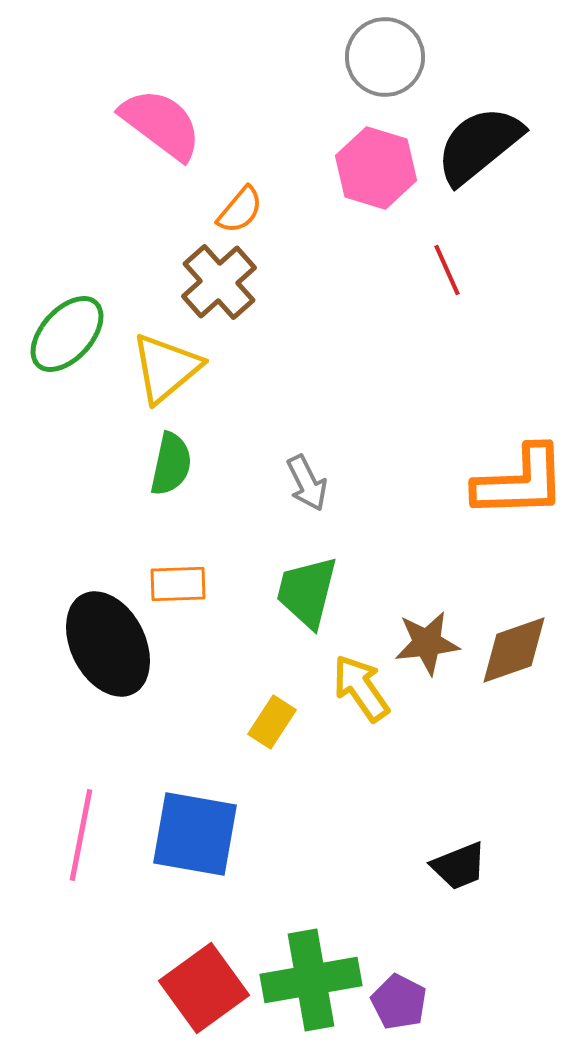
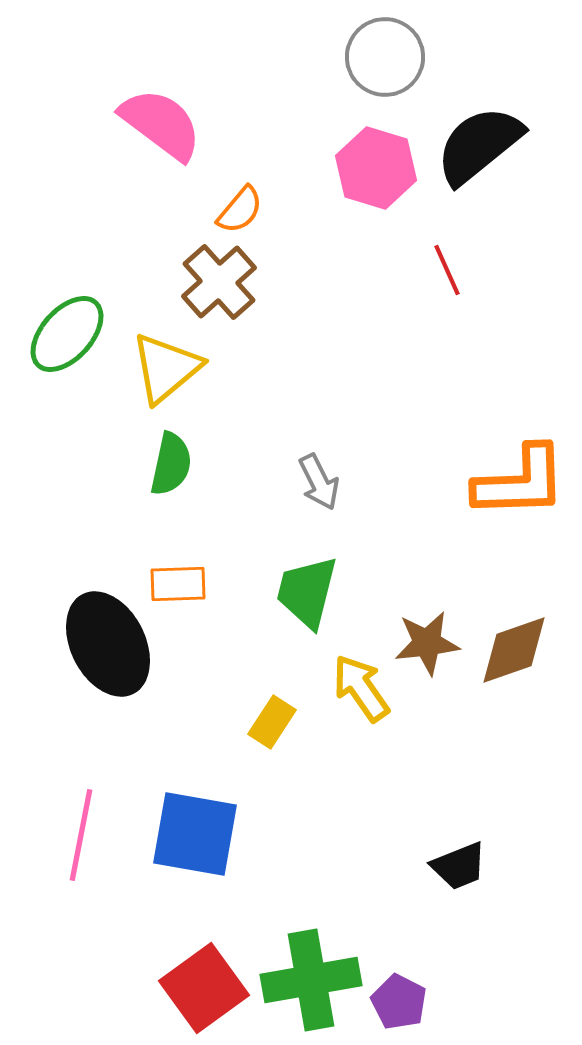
gray arrow: moved 12 px right, 1 px up
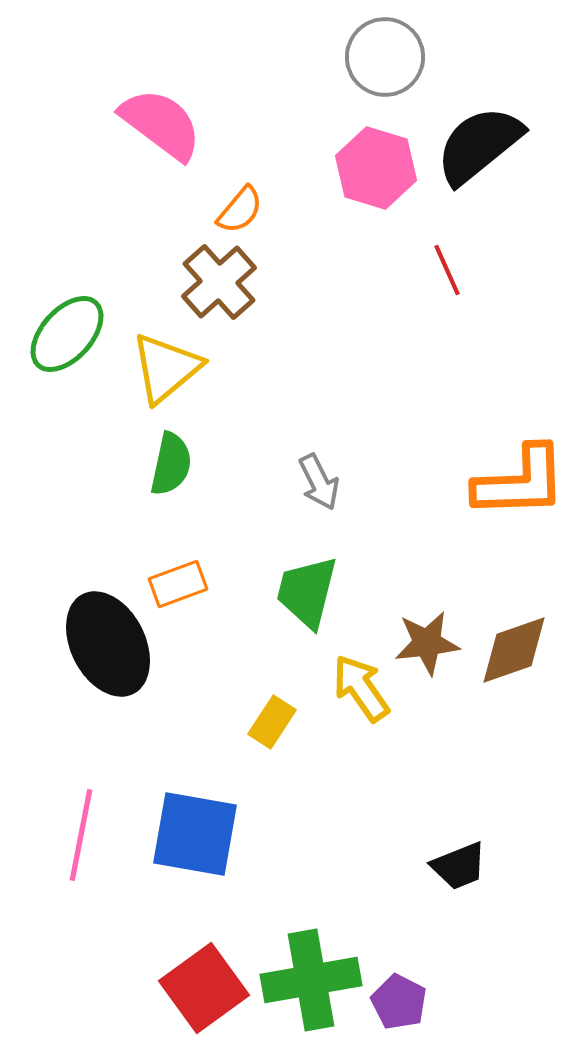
orange rectangle: rotated 18 degrees counterclockwise
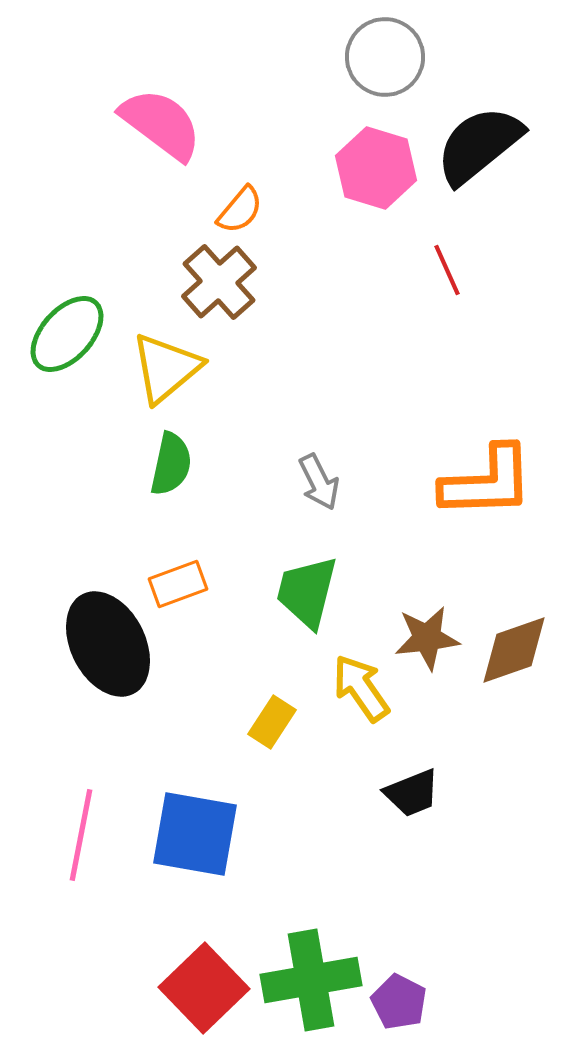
orange L-shape: moved 33 px left
brown star: moved 5 px up
black trapezoid: moved 47 px left, 73 px up
red square: rotated 8 degrees counterclockwise
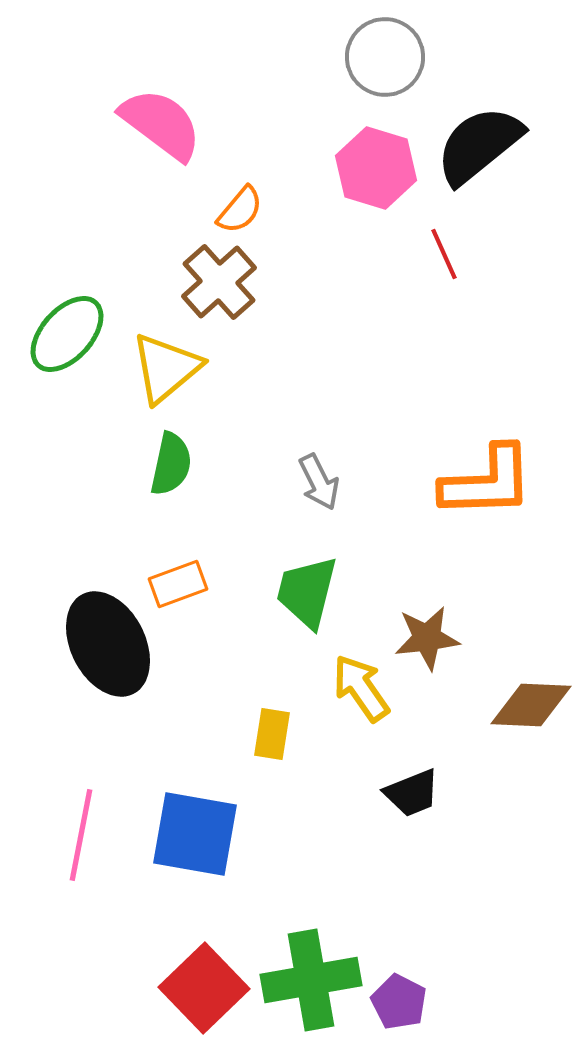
red line: moved 3 px left, 16 px up
brown diamond: moved 17 px right, 55 px down; rotated 22 degrees clockwise
yellow rectangle: moved 12 px down; rotated 24 degrees counterclockwise
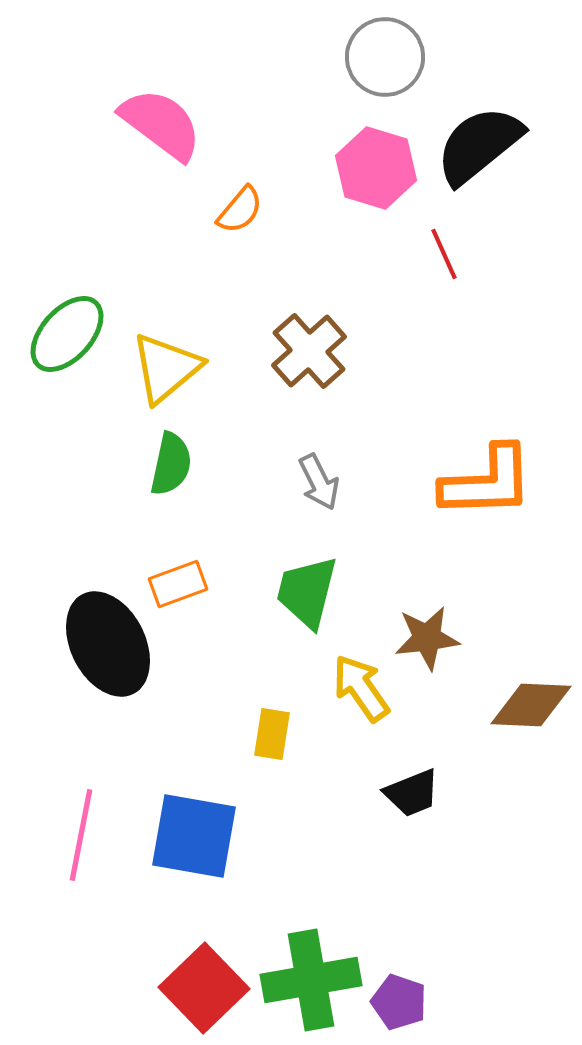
brown cross: moved 90 px right, 69 px down
blue square: moved 1 px left, 2 px down
purple pentagon: rotated 8 degrees counterclockwise
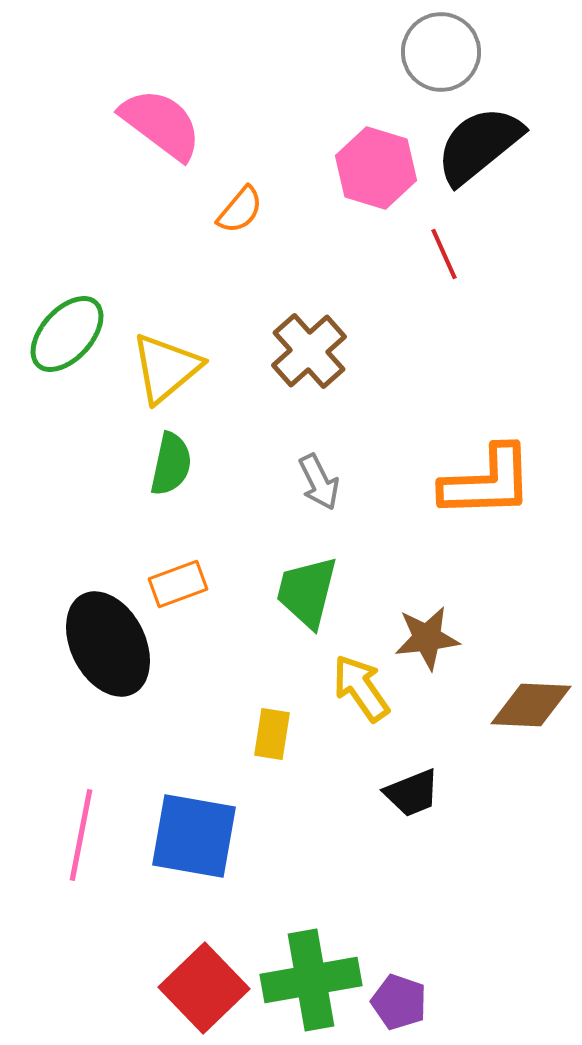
gray circle: moved 56 px right, 5 px up
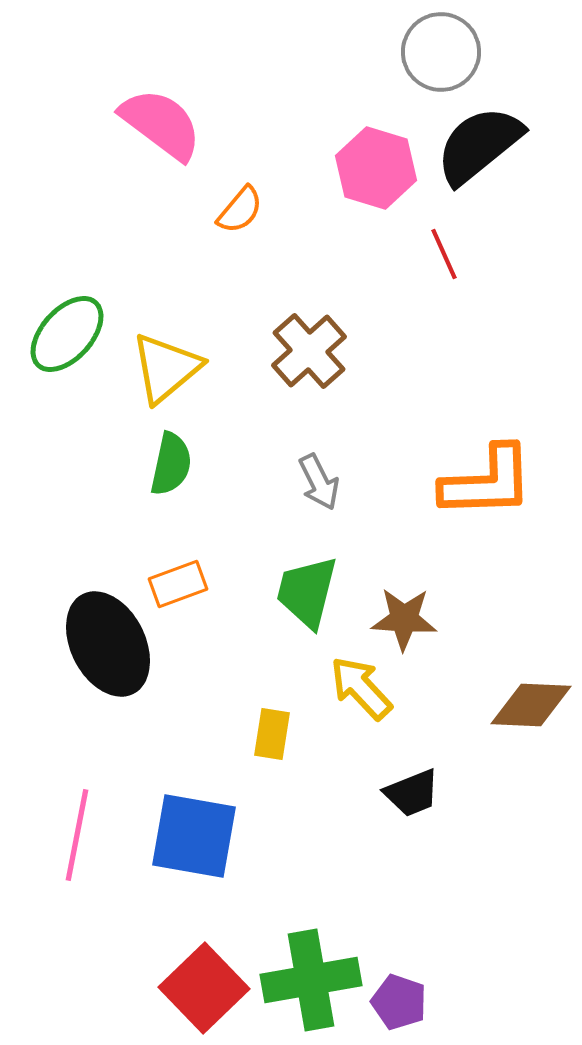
brown star: moved 23 px left, 19 px up; rotated 10 degrees clockwise
yellow arrow: rotated 8 degrees counterclockwise
pink line: moved 4 px left
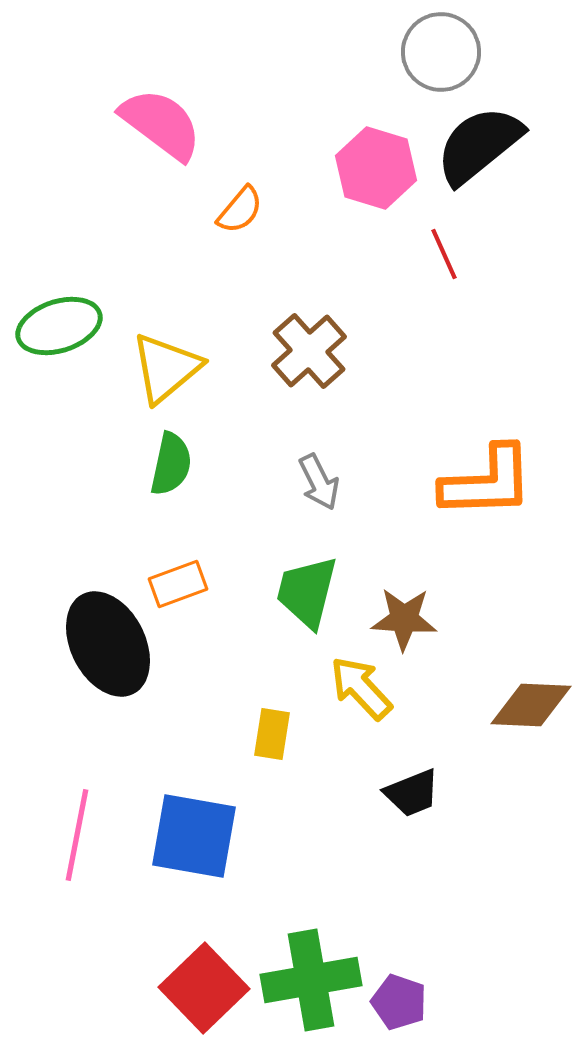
green ellipse: moved 8 px left, 8 px up; rotated 30 degrees clockwise
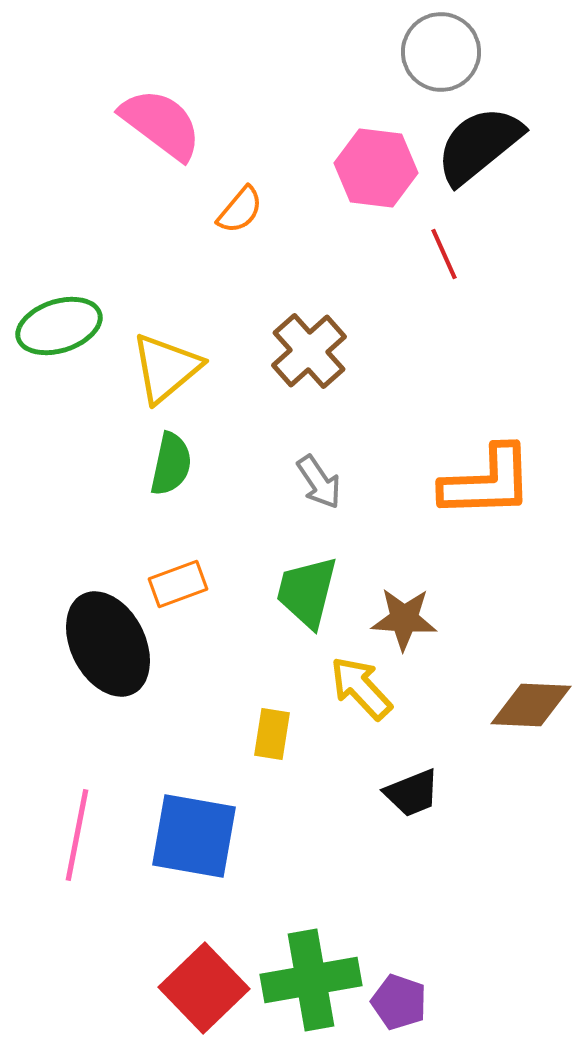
pink hexagon: rotated 10 degrees counterclockwise
gray arrow: rotated 8 degrees counterclockwise
